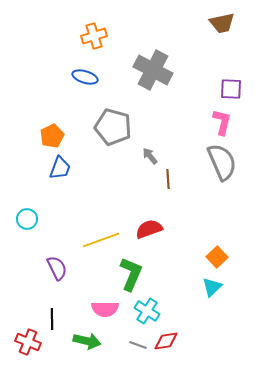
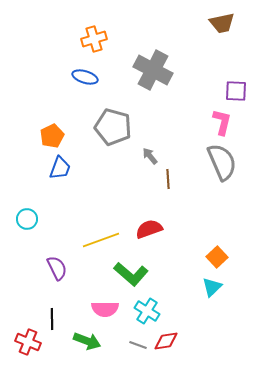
orange cross: moved 3 px down
purple square: moved 5 px right, 2 px down
green L-shape: rotated 108 degrees clockwise
green arrow: rotated 8 degrees clockwise
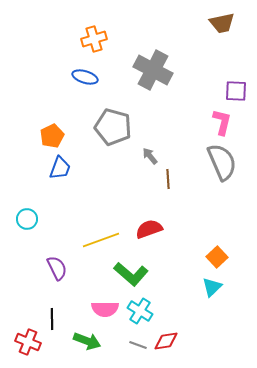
cyan cross: moved 7 px left
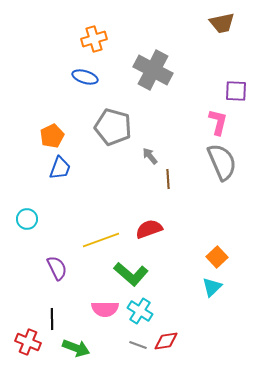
pink L-shape: moved 4 px left
green arrow: moved 11 px left, 7 px down
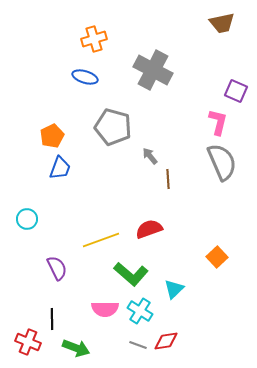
purple square: rotated 20 degrees clockwise
cyan triangle: moved 38 px left, 2 px down
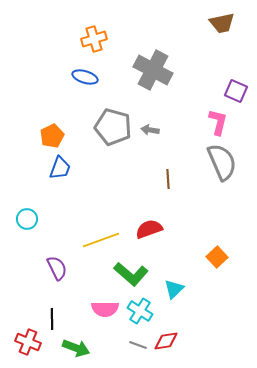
gray arrow: moved 26 px up; rotated 42 degrees counterclockwise
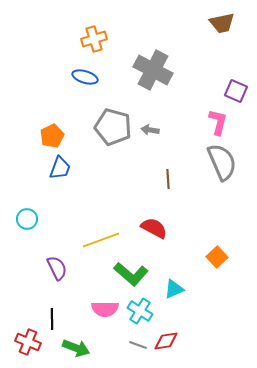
red semicircle: moved 5 px right, 1 px up; rotated 48 degrees clockwise
cyan triangle: rotated 20 degrees clockwise
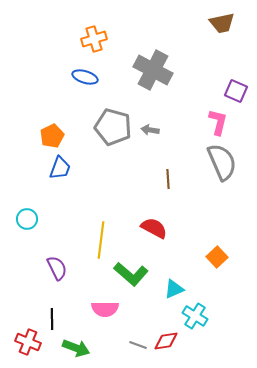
yellow line: rotated 63 degrees counterclockwise
cyan cross: moved 55 px right, 5 px down
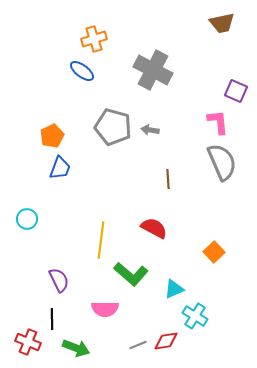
blue ellipse: moved 3 px left, 6 px up; rotated 20 degrees clockwise
pink L-shape: rotated 20 degrees counterclockwise
orange square: moved 3 px left, 5 px up
purple semicircle: moved 2 px right, 12 px down
gray line: rotated 42 degrees counterclockwise
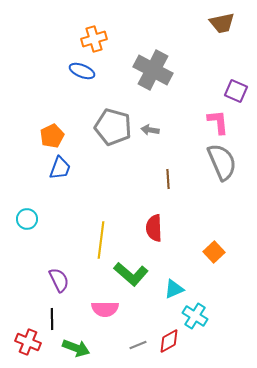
blue ellipse: rotated 15 degrees counterclockwise
red semicircle: rotated 120 degrees counterclockwise
red diamond: moved 3 px right; rotated 20 degrees counterclockwise
